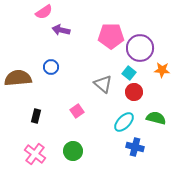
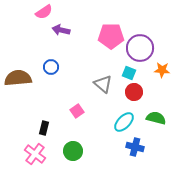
cyan square: rotated 16 degrees counterclockwise
black rectangle: moved 8 px right, 12 px down
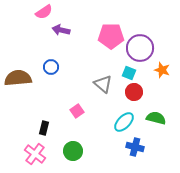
orange star: rotated 14 degrees clockwise
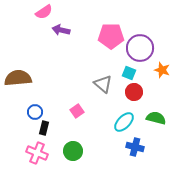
blue circle: moved 16 px left, 45 px down
pink cross: moved 2 px right, 1 px up; rotated 15 degrees counterclockwise
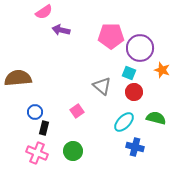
gray triangle: moved 1 px left, 2 px down
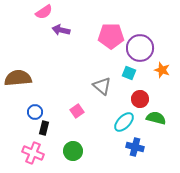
red circle: moved 6 px right, 7 px down
pink cross: moved 4 px left
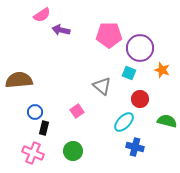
pink semicircle: moved 2 px left, 3 px down
pink pentagon: moved 2 px left, 1 px up
brown semicircle: moved 1 px right, 2 px down
green semicircle: moved 11 px right, 3 px down
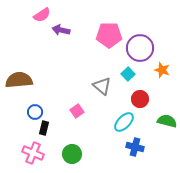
cyan square: moved 1 px left, 1 px down; rotated 24 degrees clockwise
green circle: moved 1 px left, 3 px down
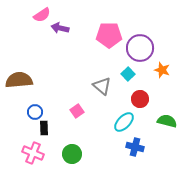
purple arrow: moved 1 px left, 2 px up
black rectangle: rotated 16 degrees counterclockwise
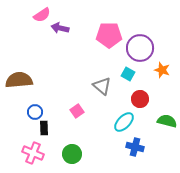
cyan square: rotated 16 degrees counterclockwise
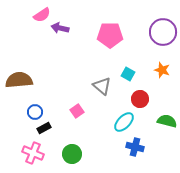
pink pentagon: moved 1 px right
purple circle: moved 23 px right, 16 px up
black rectangle: rotated 64 degrees clockwise
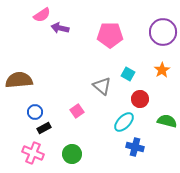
orange star: rotated 21 degrees clockwise
